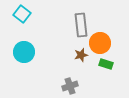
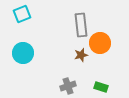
cyan square: rotated 30 degrees clockwise
cyan circle: moved 1 px left, 1 px down
green rectangle: moved 5 px left, 23 px down
gray cross: moved 2 px left
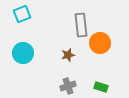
brown star: moved 13 px left
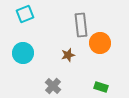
cyan square: moved 3 px right
gray cross: moved 15 px left; rotated 28 degrees counterclockwise
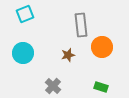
orange circle: moved 2 px right, 4 px down
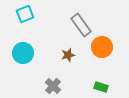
gray rectangle: rotated 30 degrees counterclockwise
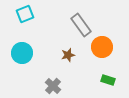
cyan circle: moved 1 px left
green rectangle: moved 7 px right, 7 px up
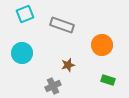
gray rectangle: moved 19 px left; rotated 35 degrees counterclockwise
orange circle: moved 2 px up
brown star: moved 10 px down
gray cross: rotated 21 degrees clockwise
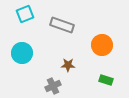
brown star: rotated 16 degrees clockwise
green rectangle: moved 2 px left
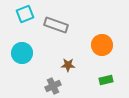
gray rectangle: moved 6 px left
green rectangle: rotated 32 degrees counterclockwise
